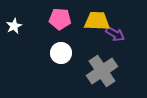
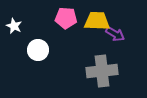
pink pentagon: moved 6 px right, 1 px up
white star: rotated 21 degrees counterclockwise
white circle: moved 23 px left, 3 px up
gray cross: rotated 28 degrees clockwise
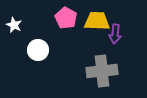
pink pentagon: rotated 25 degrees clockwise
white star: moved 1 px up
purple arrow: rotated 66 degrees clockwise
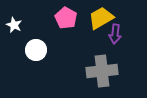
yellow trapezoid: moved 4 px right, 3 px up; rotated 32 degrees counterclockwise
white circle: moved 2 px left
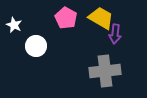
yellow trapezoid: rotated 60 degrees clockwise
white circle: moved 4 px up
gray cross: moved 3 px right
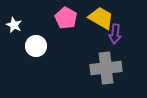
gray cross: moved 1 px right, 3 px up
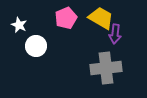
pink pentagon: rotated 20 degrees clockwise
white star: moved 5 px right
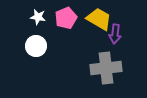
yellow trapezoid: moved 2 px left, 1 px down
white star: moved 19 px right, 8 px up; rotated 14 degrees counterclockwise
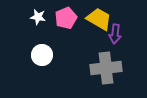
white circle: moved 6 px right, 9 px down
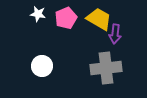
white star: moved 3 px up
white circle: moved 11 px down
